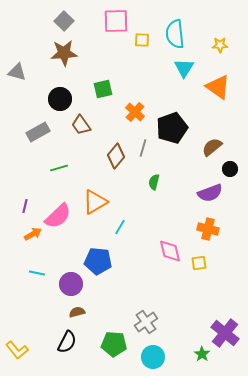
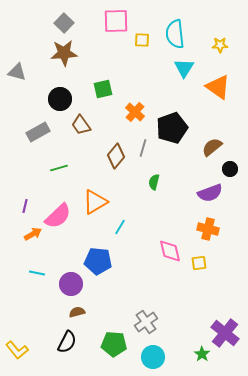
gray square at (64, 21): moved 2 px down
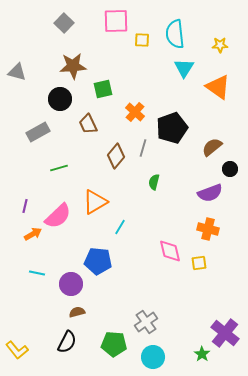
brown star at (64, 53): moved 9 px right, 13 px down
brown trapezoid at (81, 125): moved 7 px right, 1 px up; rotated 10 degrees clockwise
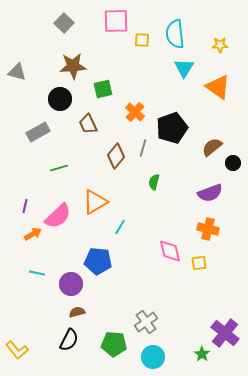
black circle at (230, 169): moved 3 px right, 6 px up
black semicircle at (67, 342): moved 2 px right, 2 px up
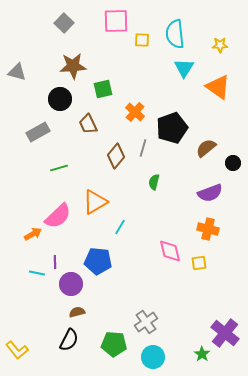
brown semicircle at (212, 147): moved 6 px left, 1 px down
purple line at (25, 206): moved 30 px right, 56 px down; rotated 16 degrees counterclockwise
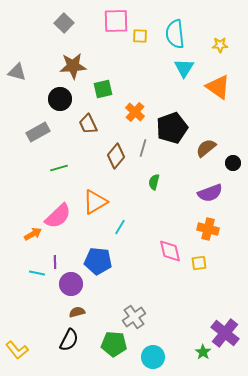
yellow square at (142, 40): moved 2 px left, 4 px up
gray cross at (146, 322): moved 12 px left, 5 px up
green star at (202, 354): moved 1 px right, 2 px up
